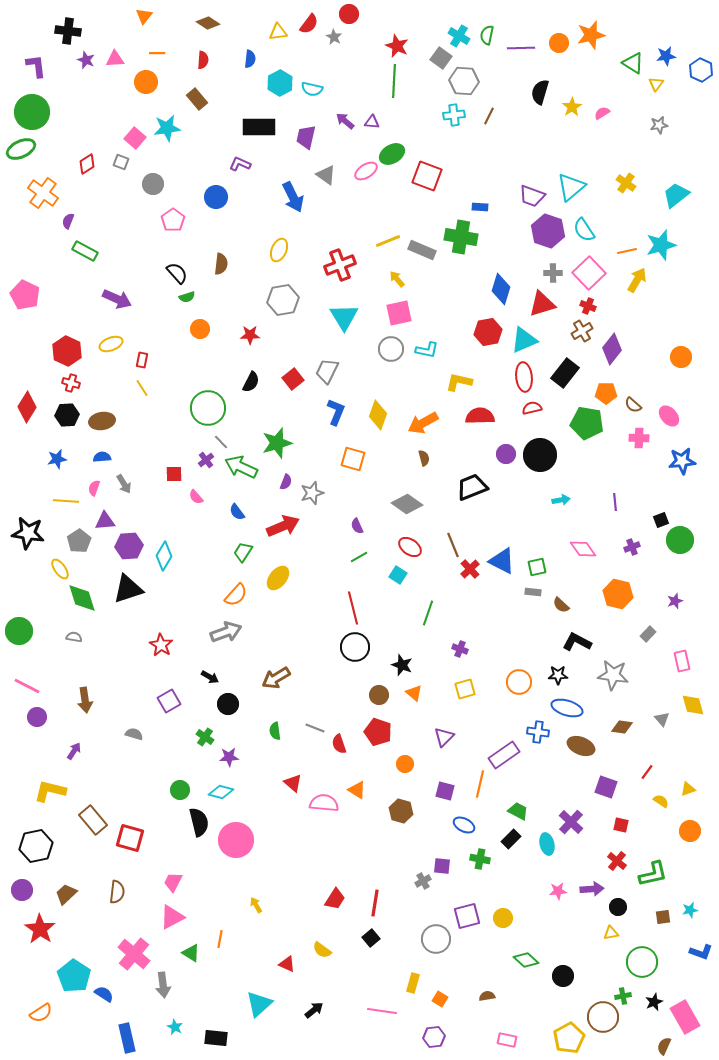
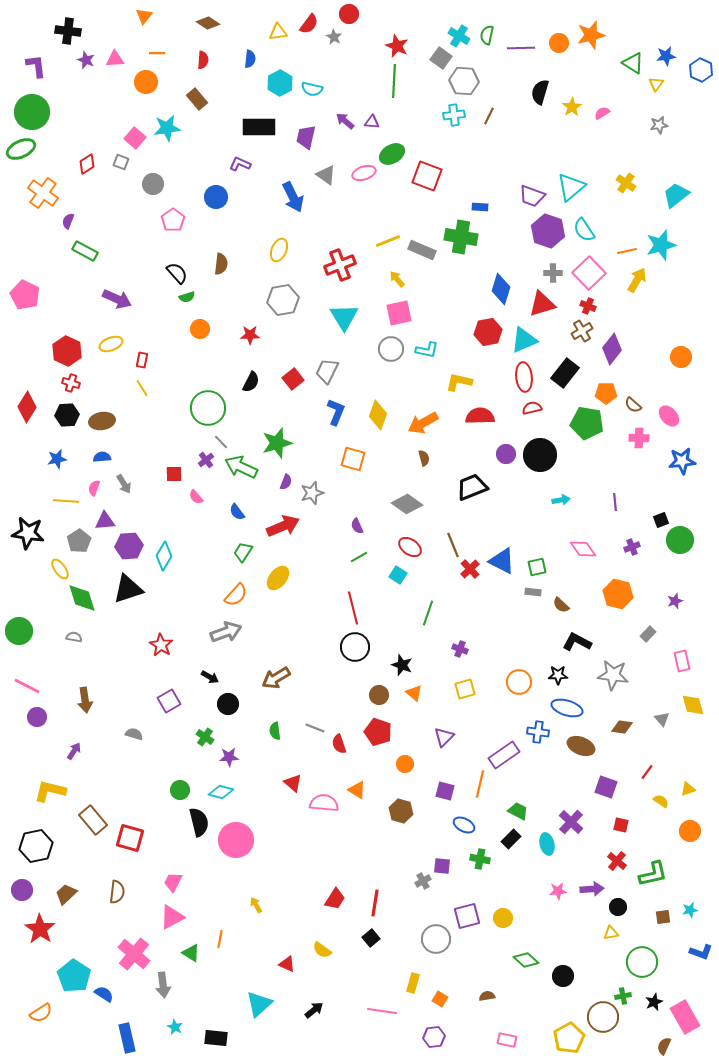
pink ellipse at (366, 171): moved 2 px left, 2 px down; rotated 15 degrees clockwise
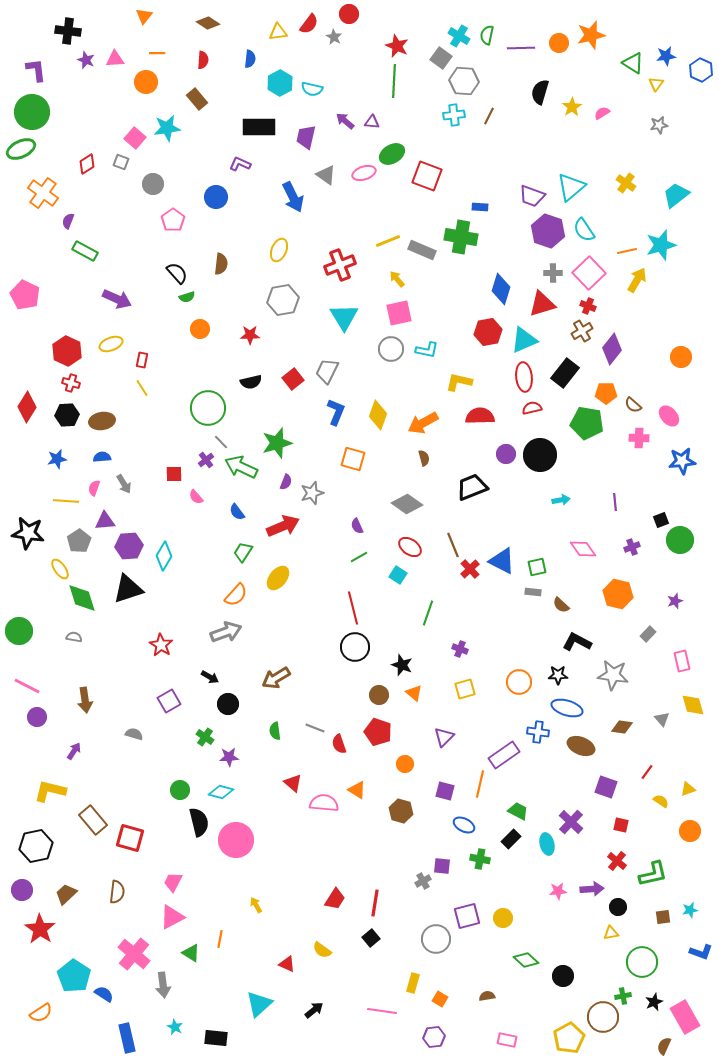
purple L-shape at (36, 66): moved 4 px down
black semicircle at (251, 382): rotated 50 degrees clockwise
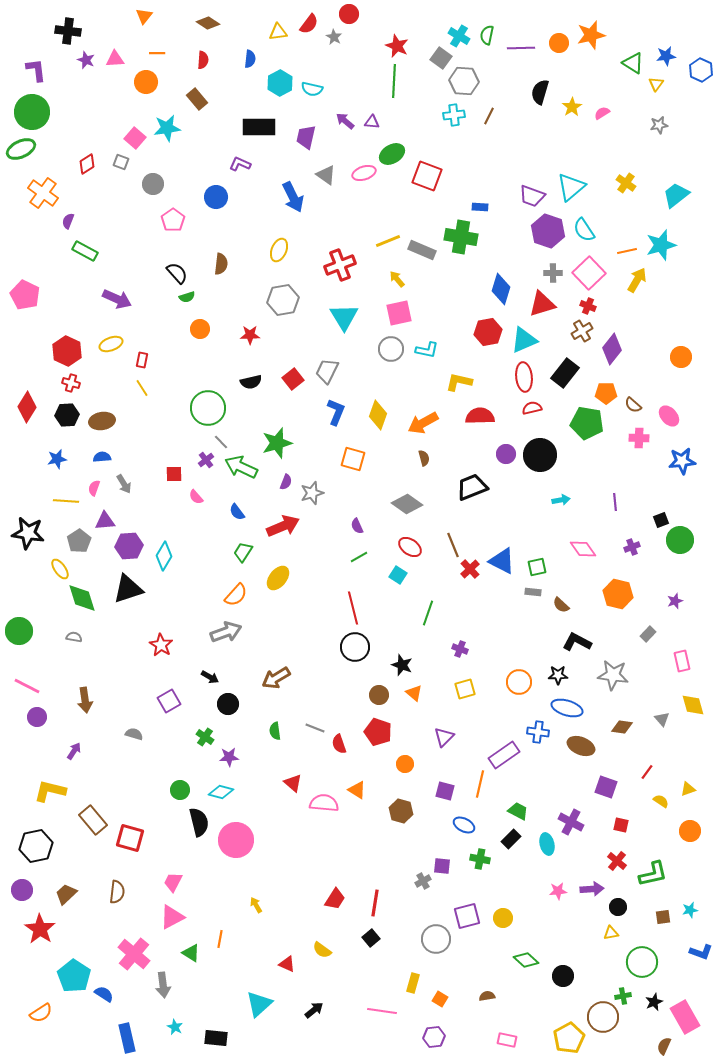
purple cross at (571, 822): rotated 15 degrees counterclockwise
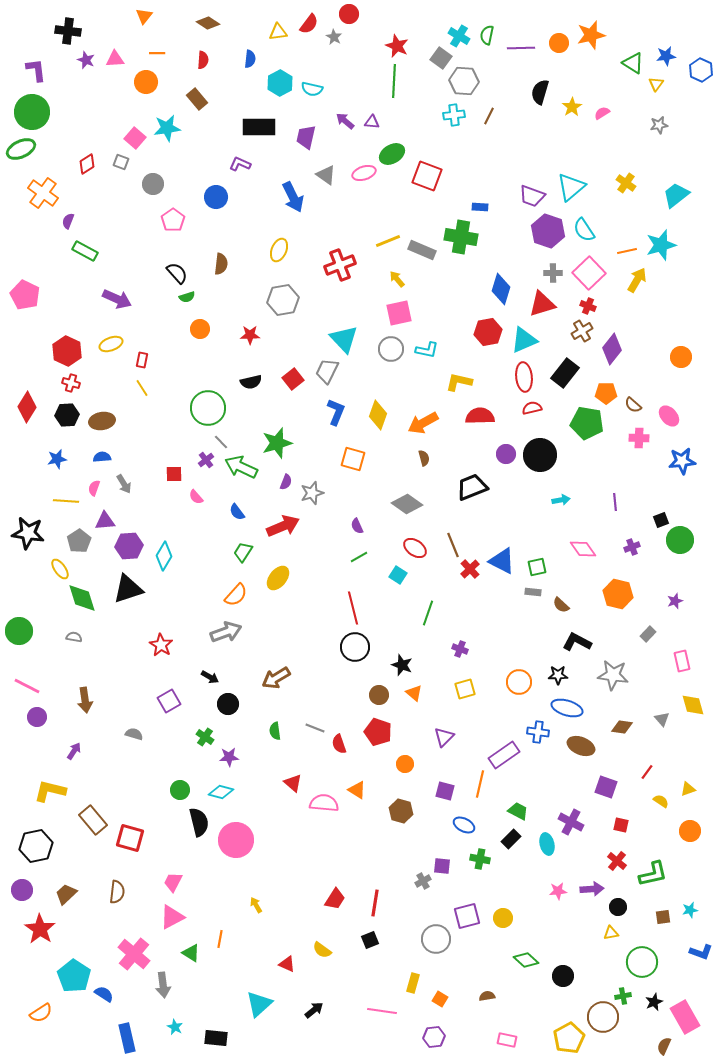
cyan triangle at (344, 317): moved 22 px down; rotated 12 degrees counterclockwise
red ellipse at (410, 547): moved 5 px right, 1 px down
black square at (371, 938): moved 1 px left, 2 px down; rotated 18 degrees clockwise
